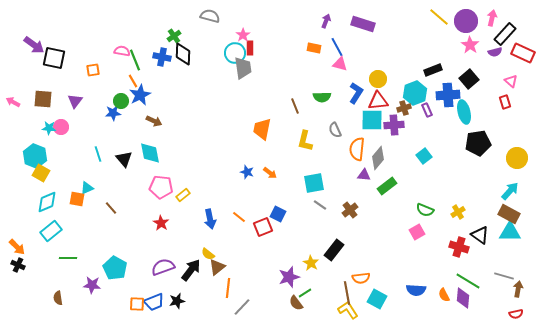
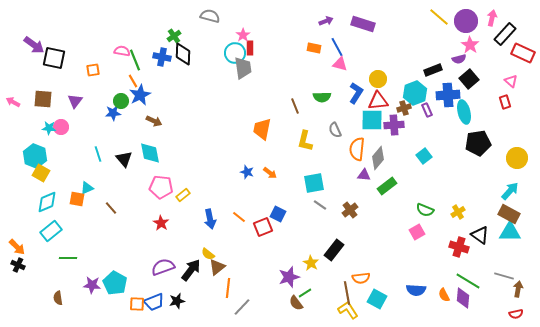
purple arrow at (326, 21): rotated 48 degrees clockwise
purple semicircle at (495, 52): moved 36 px left, 7 px down
cyan pentagon at (115, 268): moved 15 px down
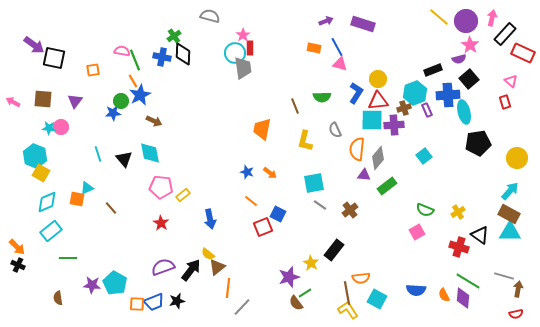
orange line at (239, 217): moved 12 px right, 16 px up
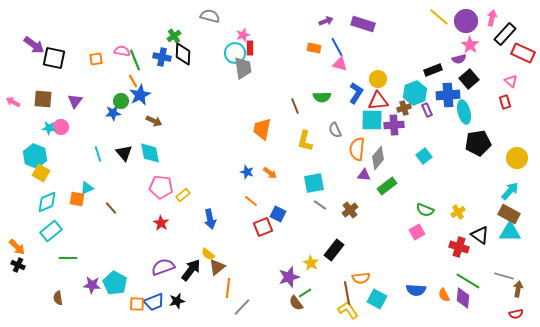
pink star at (243, 35): rotated 16 degrees clockwise
orange square at (93, 70): moved 3 px right, 11 px up
black triangle at (124, 159): moved 6 px up
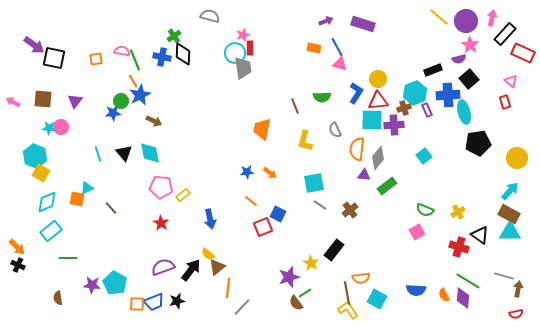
blue star at (247, 172): rotated 24 degrees counterclockwise
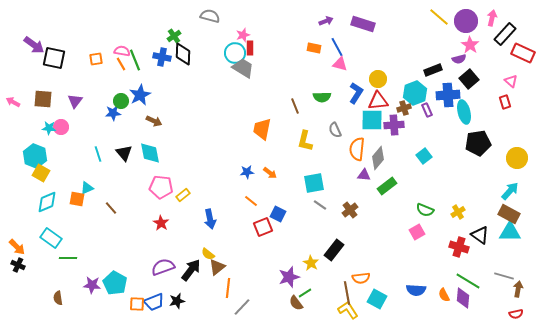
gray trapezoid at (243, 68): rotated 50 degrees counterclockwise
orange line at (133, 81): moved 12 px left, 17 px up
cyan rectangle at (51, 231): moved 7 px down; rotated 75 degrees clockwise
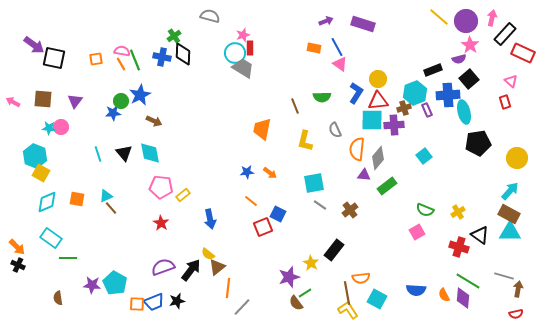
pink triangle at (340, 64): rotated 21 degrees clockwise
cyan triangle at (87, 188): moved 19 px right, 8 px down
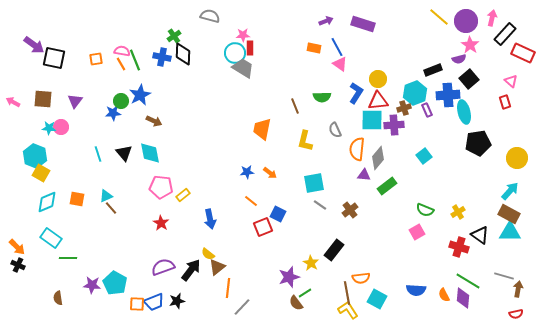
pink star at (243, 35): rotated 16 degrees clockwise
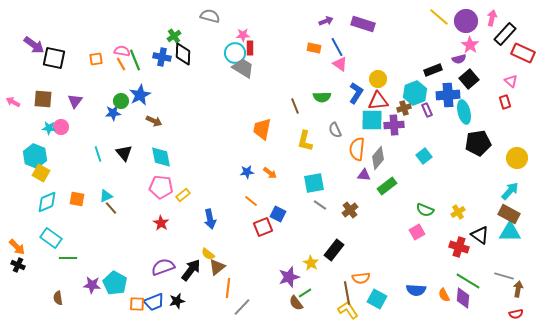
cyan diamond at (150, 153): moved 11 px right, 4 px down
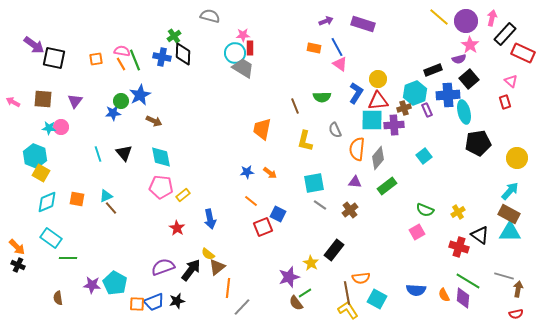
purple triangle at (364, 175): moved 9 px left, 7 px down
red star at (161, 223): moved 16 px right, 5 px down
